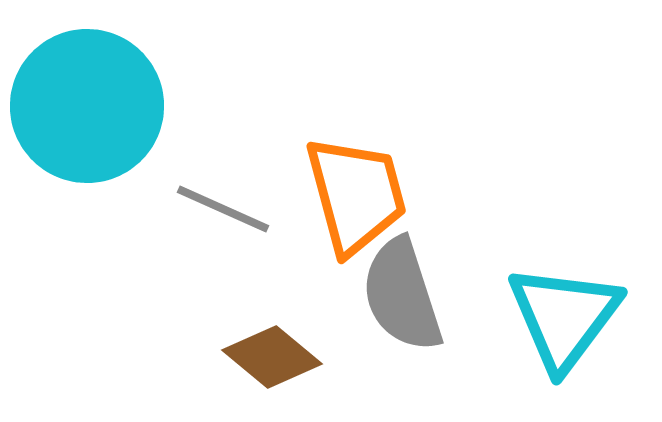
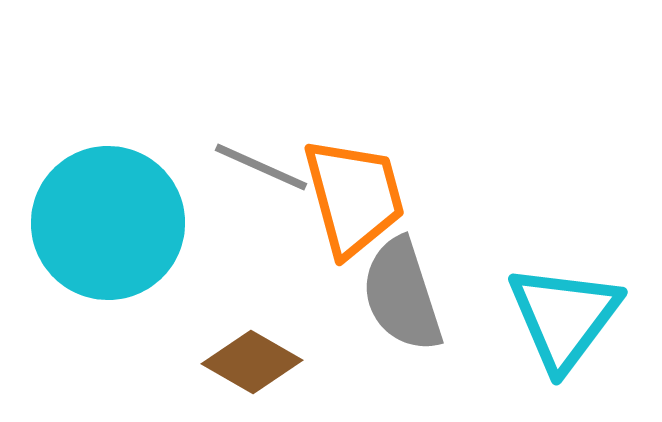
cyan circle: moved 21 px right, 117 px down
orange trapezoid: moved 2 px left, 2 px down
gray line: moved 38 px right, 42 px up
brown diamond: moved 20 px left, 5 px down; rotated 10 degrees counterclockwise
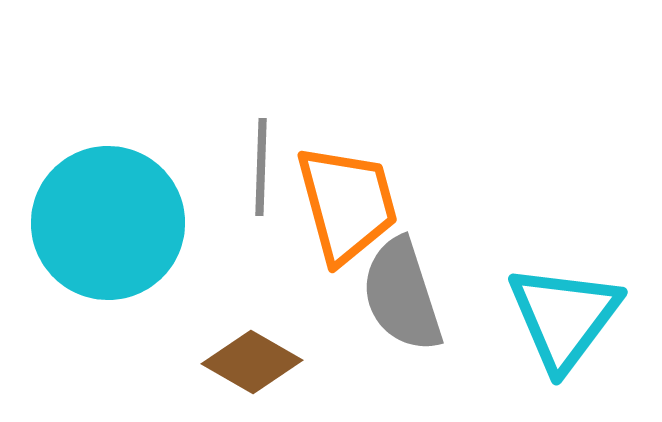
gray line: rotated 68 degrees clockwise
orange trapezoid: moved 7 px left, 7 px down
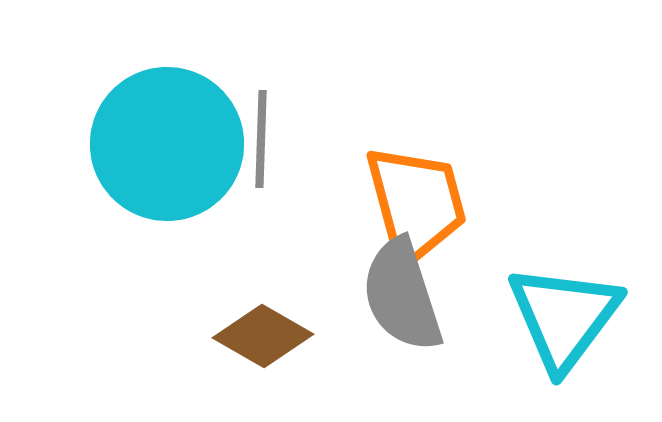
gray line: moved 28 px up
orange trapezoid: moved 69 px right
cyan circle: moved 59 px right, 79 px up
brown diamond: moved 11 px right, 26 px up
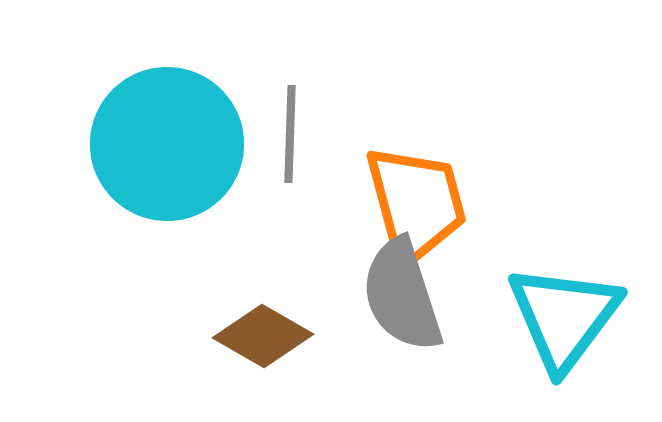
gray line: moved 29 px right, 5 px up
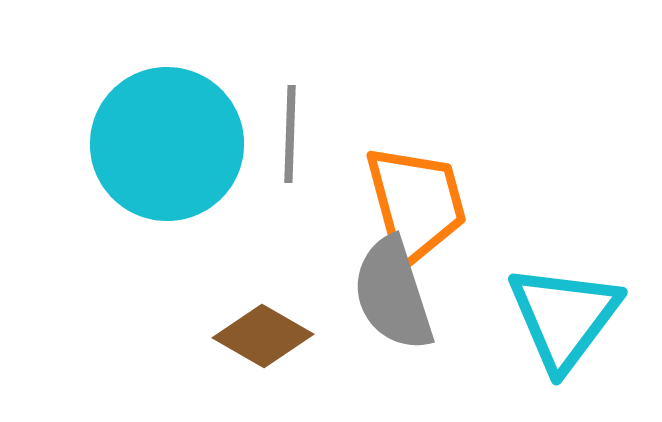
gray semicircle: moved 9 px left, 1 px up
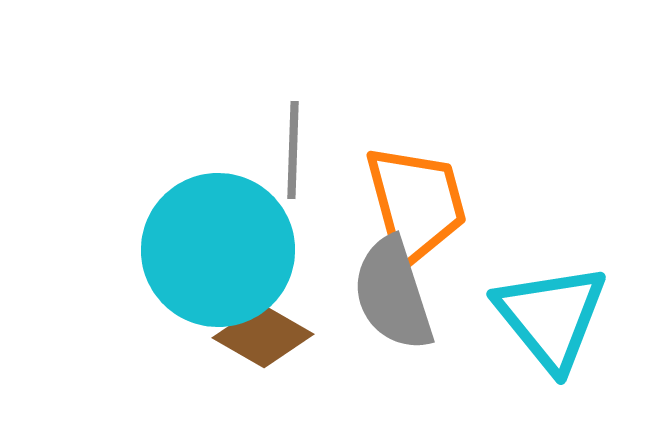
gray line: moved 3 px right, 16 px down
cyan circle: moved 51 px right, 106 px down
cyan triangle: moved 13 px left; rotated 16 degrees counterclockwise
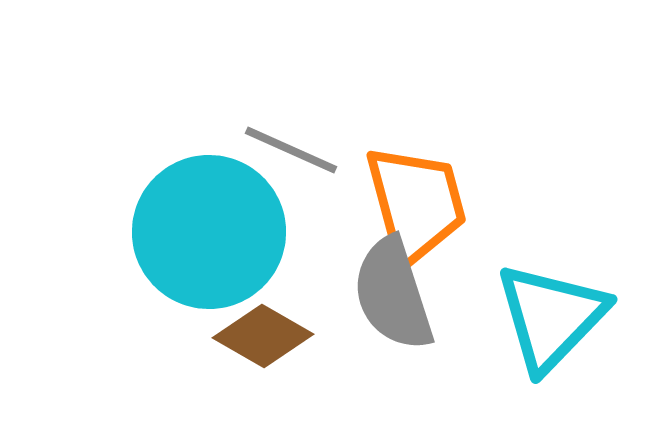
gray line: moved 2 px left; rotated 68 degrees counterclockwise
cyan circle: moved 9 px left, 18 px up
cyan triangle: rotated 23 degrees clockwise
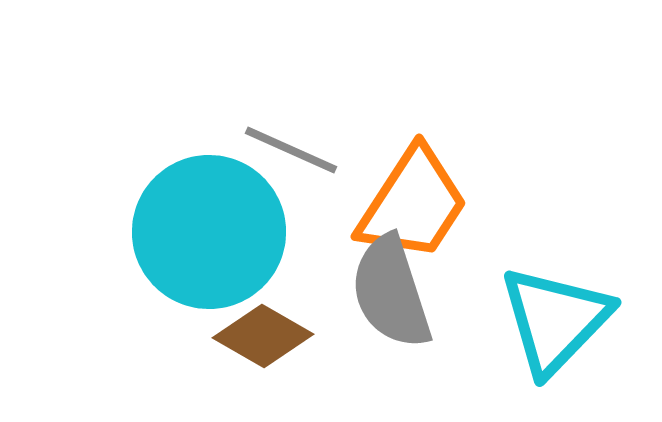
orange trapezoid: moved 3 px left; rotated 48 degrees clockwise
gray semicircle: moved 2 px left, 2 px up
cyan triangle: moved 4 px right, 3 px down
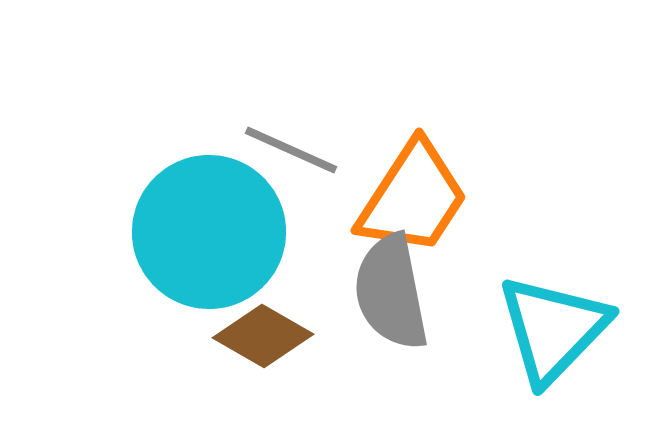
orange trapezoid: moved 6 px up
gray semicircle: rotated 7 degrees clockwise
cyan triangle: moved 2 px left, 9 px down
